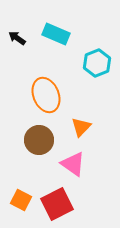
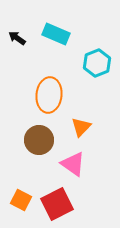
orange ellipse: moved 3 px right; rotated 28 degrees clockwise
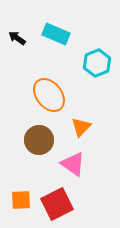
orange ellipse: rotated 44 degrees counterclockwise
orange square: rotated 30 degrees counterclockwise
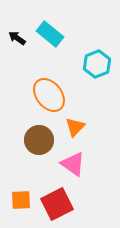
cyan rectangle: moved 6 px left; rotated 16 degrees clockwise
cyan hexagon: moved 1 px down
orange triangle: moved 6 px left
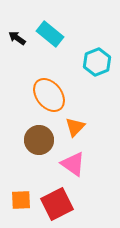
cyan hexagon: moved 2 px up
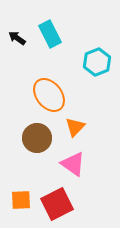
cyan rectangle: rotated 24 degrees clockwise
brown circle: moved 2 px left, 2 px up
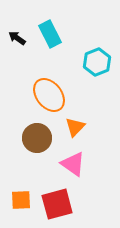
red square: rotated 12 degrees clockwise
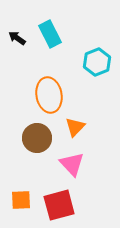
orange ellipse: rotated 28 degrees clockwise
pink triangle: moved 1 px left; rotated 12 degrees clockwise
red square: moved 2 px right, 1 px down
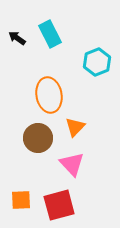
brown circle: moved 1 px right
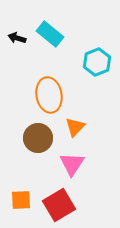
cyan rectangle: rotated 24 degrees counterclockwise
black arrow: rotated 18 degrees counterclockwise
pink triangle: rotated 16 degrees clockwise
red square: rotated 16 degrees counterclockwise
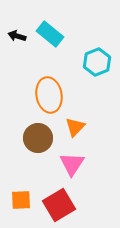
black arrow: moved 2 px up
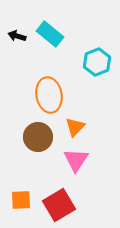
brown circle: moved 1 px up
pink triangle: moved 4 px right, 4 px up
